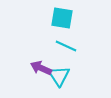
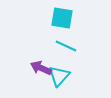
cyan triangle: rotated 15 degrees clockwise
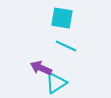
cyan triangle: moved 3 px left, 7 px down; rotated 15 degrees clockwise
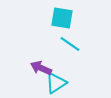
cyan line: moved 4 px right, 2 px up; rotated 10 degrees clockwise
